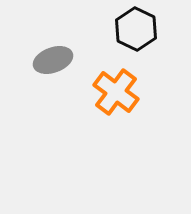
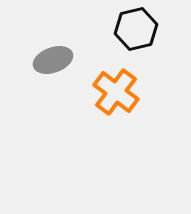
black hexagon: rotated 21 degrees clockwise
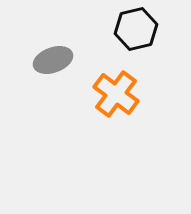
orange cross: moved 2 px down
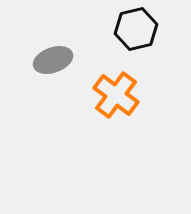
orange cross: moved 1 px down
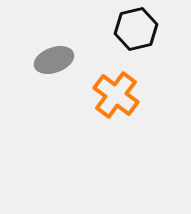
gray ellipse: moved 1 px right
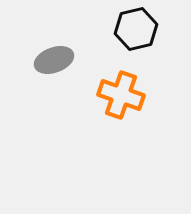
orange cross: moved 5 px right; rotated 18 degrees counterclockwise
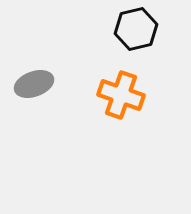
gray ellipse: moved 20 px left, 24 px down
